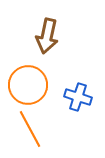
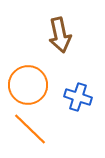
brown arrow: moved 13 px right, 1 px up; rotated 24 degrees counterclockwise
orange line: rotated 18 degrees counterclockwise
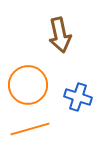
orange line: rotated 60 degrees counterclockwise
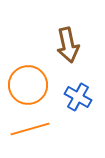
brown arrow: moved 8 px right, 10 px down
blue cross: rotated 12 degrees clockwise
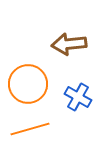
brown arrow: moved 1 px right, 1 px up; rotated 96 degrees clockwise
orange circle: moved 1 px up
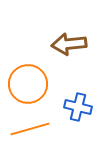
blue cross: moved 10 px down; rotated 16 degrees counterclockwise
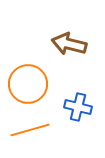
brown arrow: rotated 20 degrees clockwise
orange line: moved 1 px down
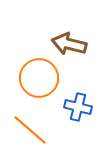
orange circle: moved 11 px right, 6 px up
orange line: rotated 57 degrees clockwise
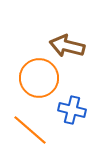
brown arrow: moved 2 px left, 2 px down
blue cross: moved 6 px left, 3 px down
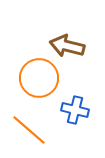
blue cross: moved 3 px right
orange line: moved 1 px left
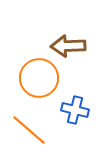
brown arrow: moved 1 px right; rotated 16 degrees counterclockwise
